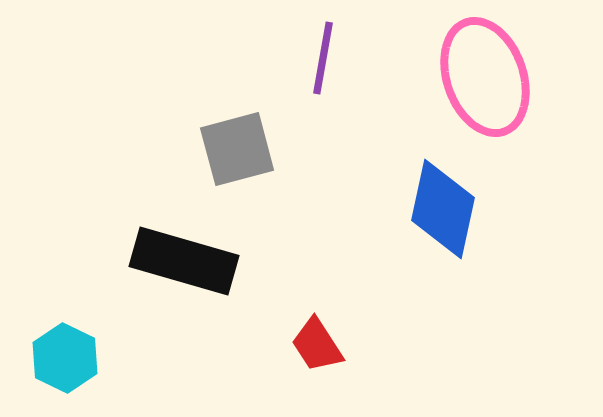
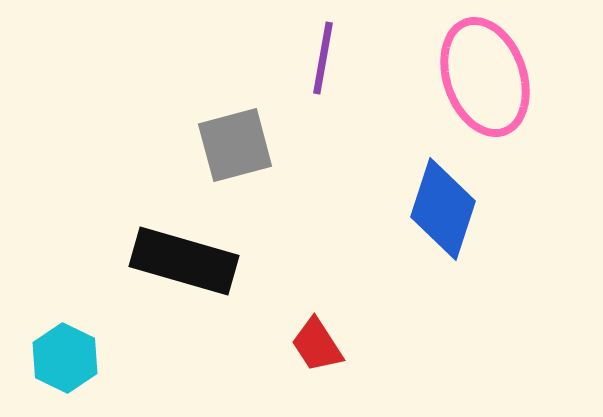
gray square: moved 2 px left, 4 px up
blue diamond: rotated 6 degrees clockwise
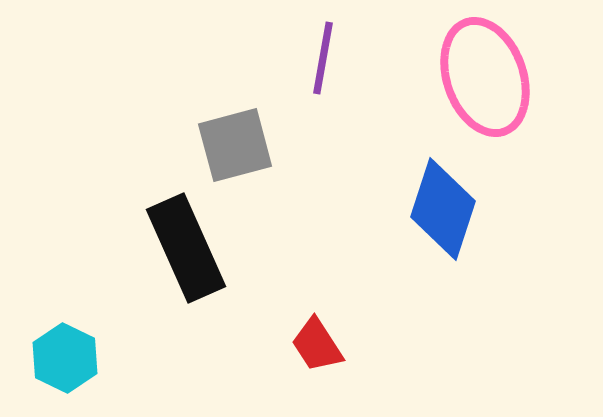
black rectangle: moved 2 px right, 13 px up; rotated 50 degrees clockwise
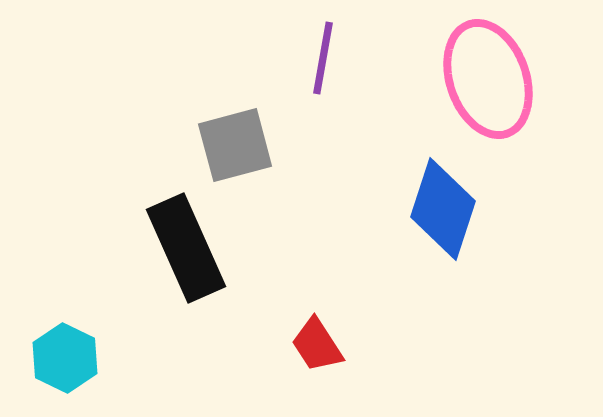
pink ellipse: moved 3 px right, 2 px down
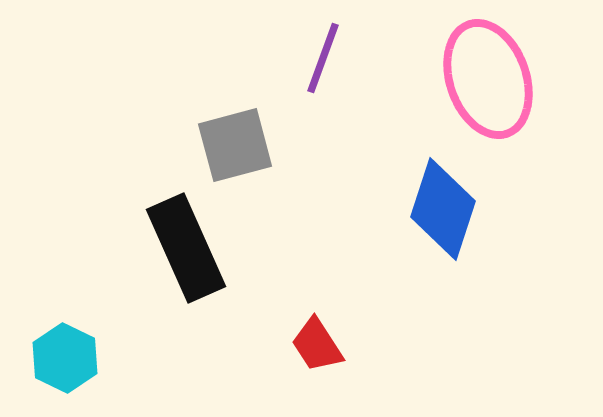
purple line: rotated 10 degrees clockwise
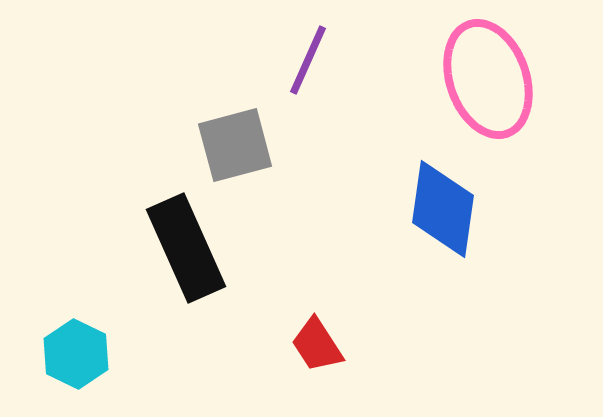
purple line: moved 15 px left, 2 px down; rotated 4 degrees clockwise
blue diamond: rotated 10 degrees counterclockwise
cyan hexagon: moved 11 px right, 4 px up
